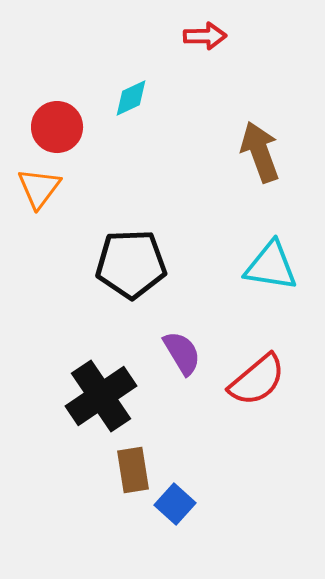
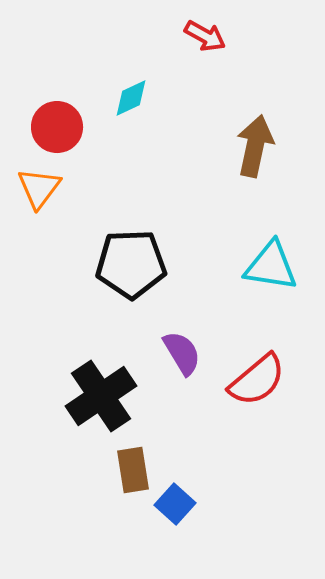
red arrow: rotated 30 degrees clockwise
brown arrow: moved 5 px left, 6 px up; rotated 32 degrees clockwise
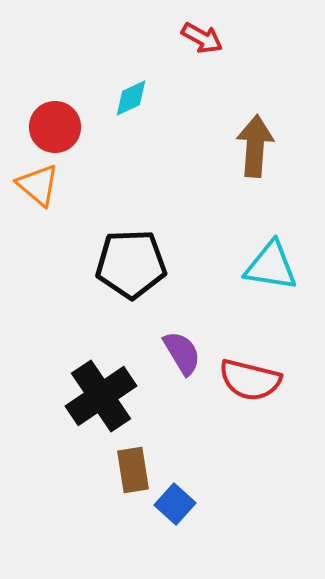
red arrow: moved 3 px left, 2 px down
red circle: moved 2 px left
brown arrow: rotated 8 degrees counterclockwise
orange triangle: moved 1 px left, 3 px up; rotated 27 degrees counterclockwise
red semicircle: moved 7 px left; rotated 54 degrees clockwise
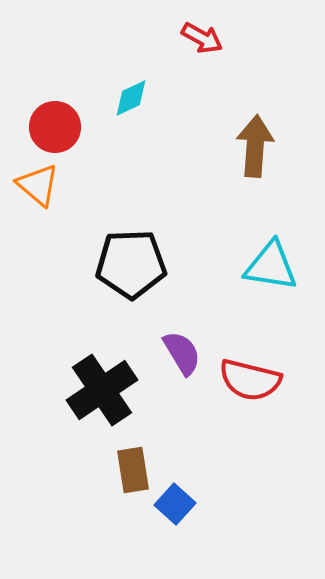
black cross: moved 1 px right, 6 px up
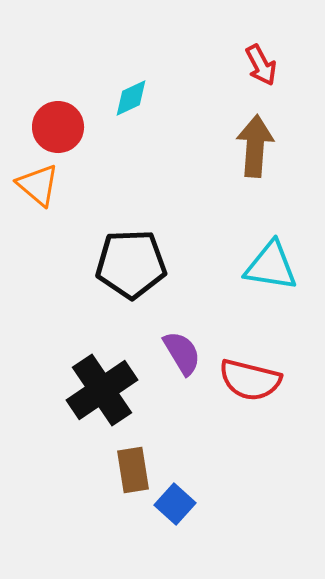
red arrow: moved 59 px right, 27 px down; rotated 33 degrees clockwise
red circle: moved 3 px right
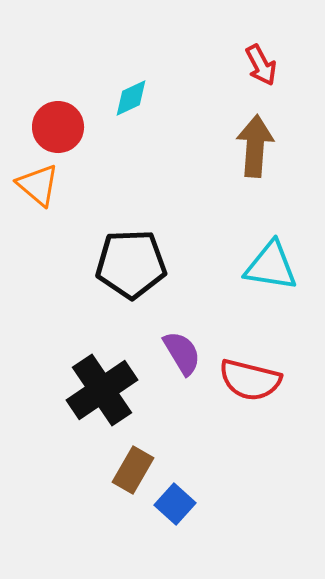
brown rectangle: rotated 39 degrees clockwise
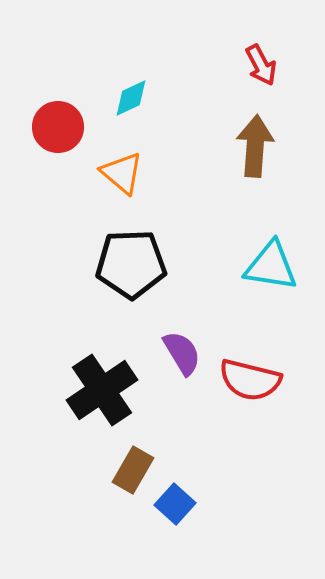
orange triangle: moved 84 px right, 12 px up
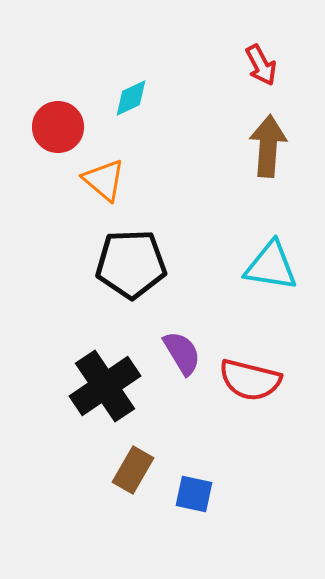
brown arrow: moved 13 px right
orange triangle: moved 18 px left, 7 px down
black cross: moved 3 px right, 4 px up
blue square: moved 19 px right, 10 px up; rotated 30 degrees counterclockwise
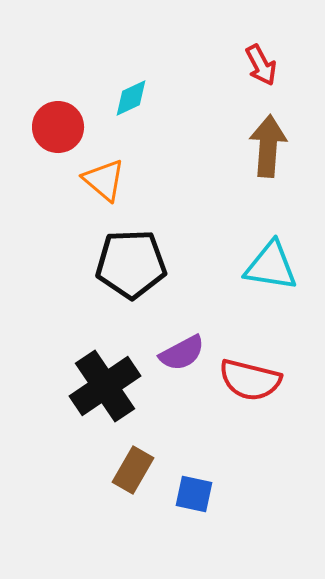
purple semicircle: rotated 93 degrees clockwise
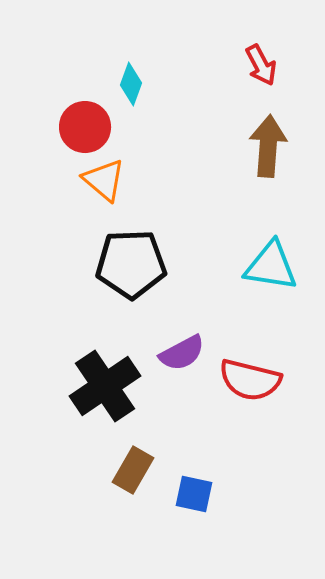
cyan diamond: moved 14 px up; rotated 45 degrees counterclockwise
red circle: moved 27 px right
